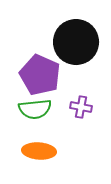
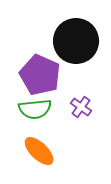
black circle: moved 1 px up
purple cross: rotated 25 degrees clockwise
orange ellipse: rotated 40 degrees clockwise
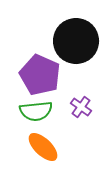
green semicircle: moved 1 px right, 2 px down
orange ellipse: moved 4 px right, 4 px up
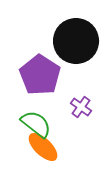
purple pentagon: rotated 9 degrees clockwise
green semicircle: moved 13 px down; rotated 136 degrees counterclockwise
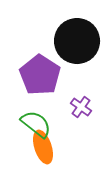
black circle: moved 1 px right
orange ellipse: rotated 28 degrees clockwise
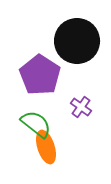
orange ellipse: moved 3 px right
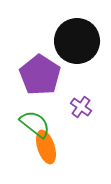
green semicircle: moved 1 px left
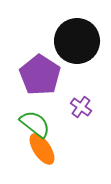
orange ellipse: moved 4 px left, 2 px down; rotated 16 degrees counterclockwise
